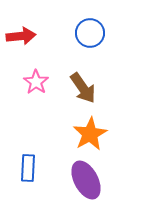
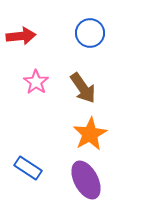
blue rectangle: rotated 60 degrees counterclockwise
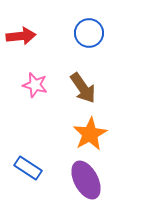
blue circle: moved 1 px left
pink star: moved 1 px left, 3 px down; rotated 20 degrees counterclockwise
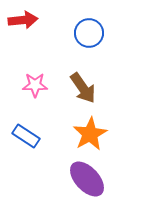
red arrow: moved 2 px right, 16 px up
pink star: rotated 15 degrees counterclockwise
blue rectangle: moved 2 px left, 32 px up
purple ellipse: moved 1 px right, 1 px up; rotated 15 degrees counterclockwise
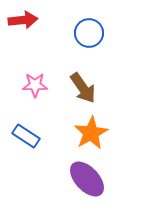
orange star: moved 1 px right, 1 px up
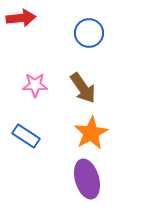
red arrow: moved 2 px left, 2 px up
purple ellipse: rotated 27 degrees clockwise
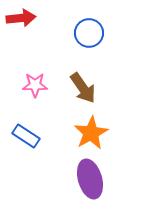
purple ellipse: moved 3 px right
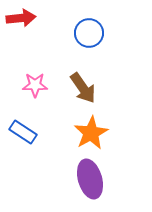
blue rectangle: moved 3 px left, 4 px up
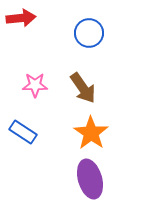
orange star: rotated 8 degrees counterclockwise
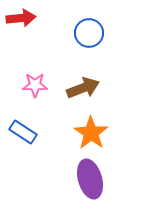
brown arrow: rotated 76 degrees counterclockwise
